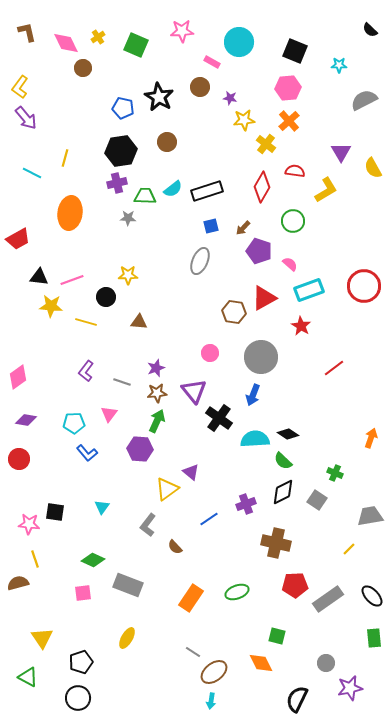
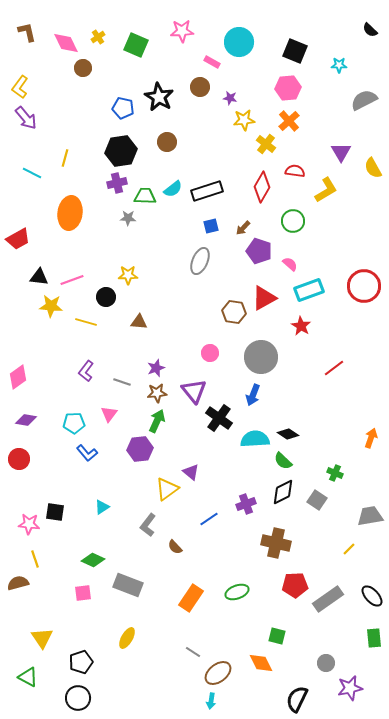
purple hexagon at (140, 449): rotated 10 degrees counterclockwise
cyan triangle at (102, 507): rotated 21 degrees clockwise
brown ellipse at (214, 672): moved 4 px right, 1 px down
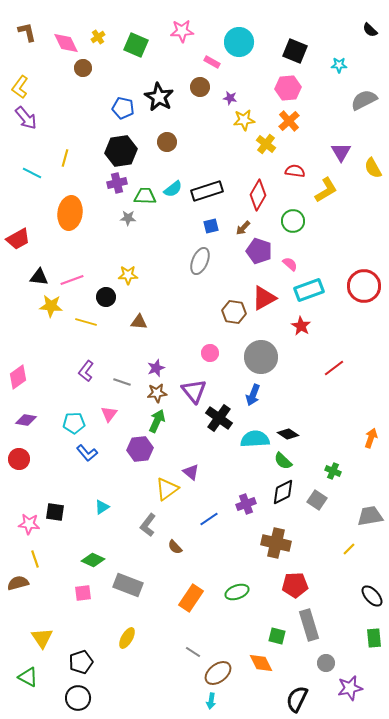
red diamond at (262, 187): moved 4 px left, 8 px down
green cross at (335, 473): moved 2 px left, 2 px up
gray rectangle at (328, 599): moved 19 px left, 26 px down; rotated 72 degrees counterclockwise
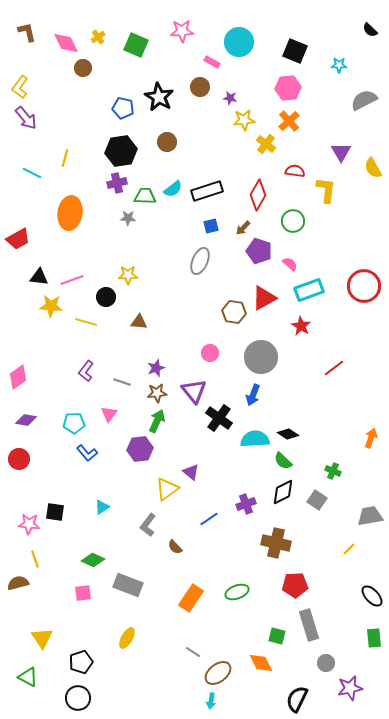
yellow L-shape at (326, 190): rotated 52 degrees counterclockwise
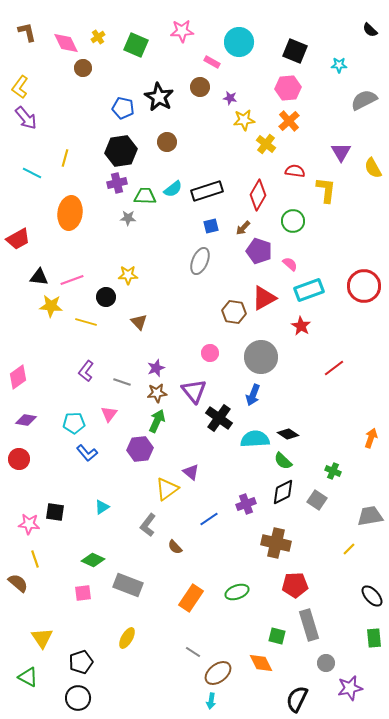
brown triangle at (139, 322): rotated 42 degrees clockwise
brown semicircle at (18, 583): rotated 55 degrees clockwise
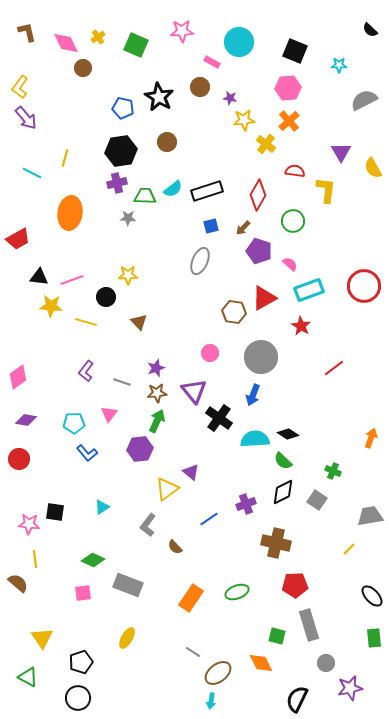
yellow line at (35, 559): rotated 12 degrees clockwise
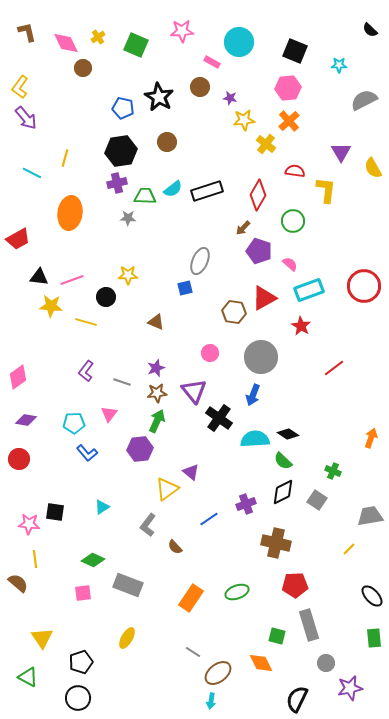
blue square at (211, 226): moved 26 px left, 62 px down
brown triangle at (139, 322): moved 17 px right; rotated 24 degrees counterclockwise
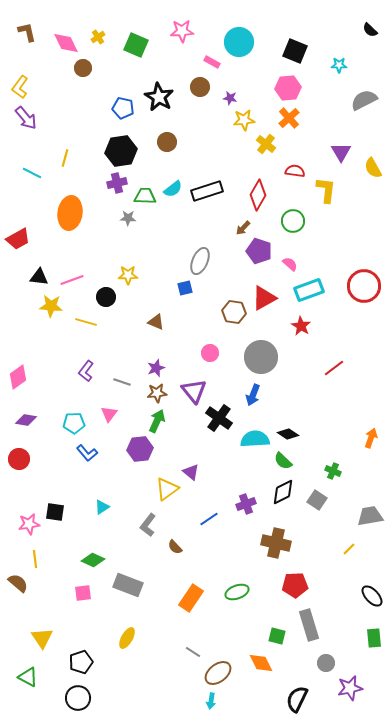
orange cross at (289, 121): moved 3 px up
pink star at (29, 524): rotated 15 degrees counterclockwise
